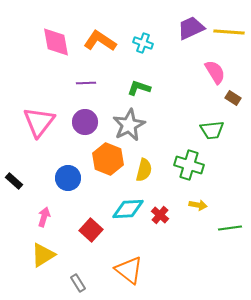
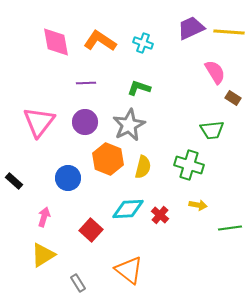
yellow semicircle: moved 1 px left, 3 px up
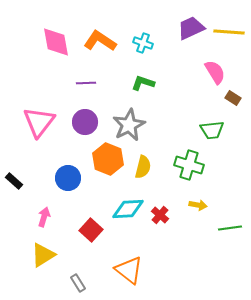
green L-shape: moved 4 px right, 5 px up
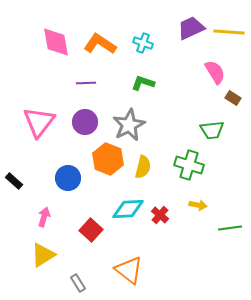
orange L-shape: moved 3 px down
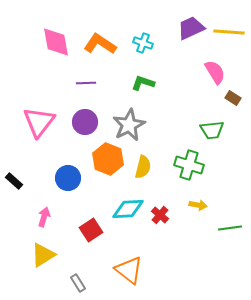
red square: rotated 15 degrees clockwise
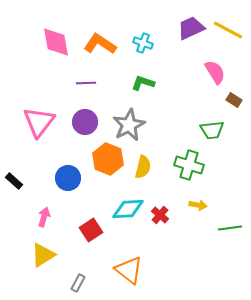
yellow line: moved 1 px left, 2 px up; rotated 24 degrees clockwise
brown rectangle: moved 1 px right, 2 px down
gray rectangle: rotated 60 degrees clockwise
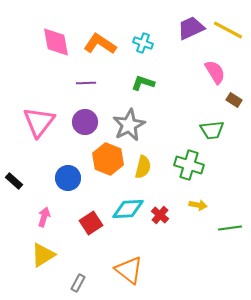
red square: moved 7 px up
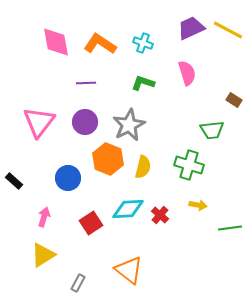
pink semicircle: moved 28 px left, 1 px down; rotated 15 degrees clockwise
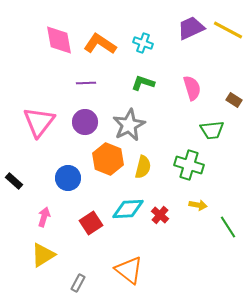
pink diamond: moved 3 px right, 2 px up
pink semicircle: moved 5 px right, 15 px down
green line: moved 2 px left, 1 px up; rotated 65 degrees clockwise
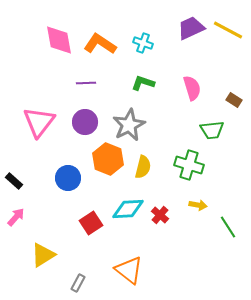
pink arrow: moved 28 px left; rotated 24 degrees clockwise
